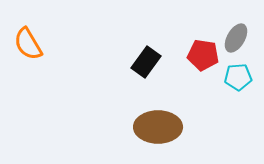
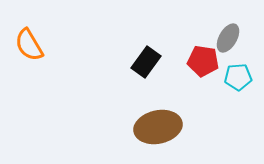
gray ellipse: moved 8 px left
orange semicircle: moved 1 px right, 1 px down
red pentagon: moved 6 px down
brown ellipse: rotated 12 degrees counterclockwise
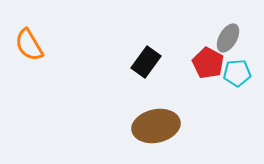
red pentagon: moved 5 px right, 2 px down; rotated 20 degrees clockwise
cyan pentagon: moved 1 px left, 4 px up
brown ellipse: moved 2 px left, 1 px up
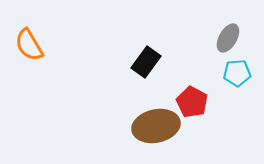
red pentagon: moved 16 px left, 39 px down
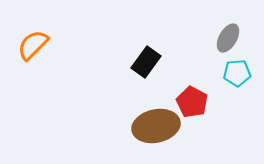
orange semicircle: moved 4 px right; rotated 76 degrees clockwise
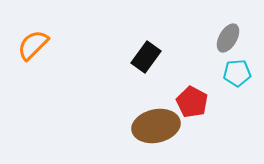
black rectangle: moved 5 px up
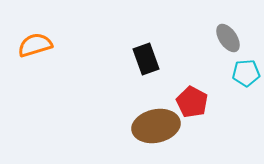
gray ellipse: rotated 64 degrees counterclockwise
orange semicircle: moved 2 px right; rotated 28 degrees clockwise
black rectangle: moved 2 px down; rotated 56 degrees counterclockwise
cyan pentagon: moved 9 px right
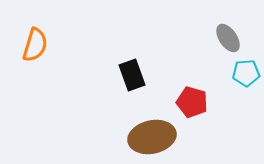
orange semicircle: rotated 124 degrees clockwise
black rectangle: moved 14 px left, 16 px down
red pentagon: rotated 12 degrees counterclockwise
brown ellipse: moved 4 px left, 11 px down
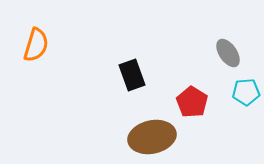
gray ellipse: moved 15 px down
orange semicircle: moved 1 px right
cyan pentagon: moved 19 px down
red pentagon: rotated 16 degrees clockwise
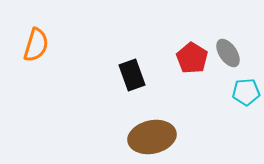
red pentagon: moved 44 px up
